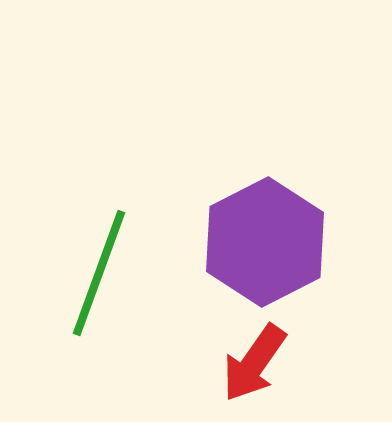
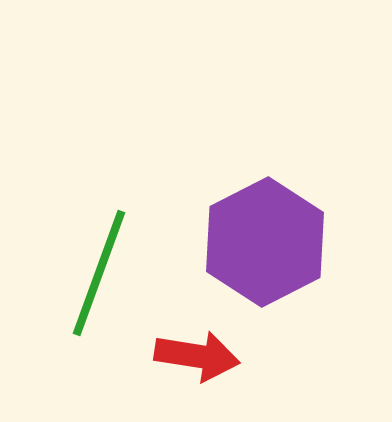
red arrow: moved 57 px left, 7 px up; rotated 116 degrees counterclockwise
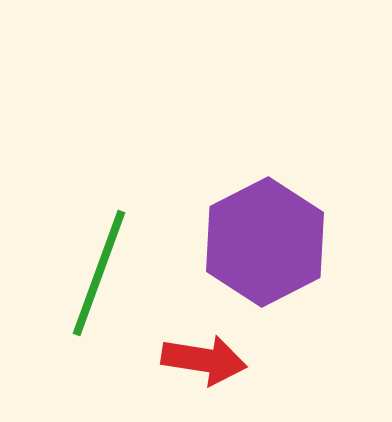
red arrow: moved 7 px right, 4 px down
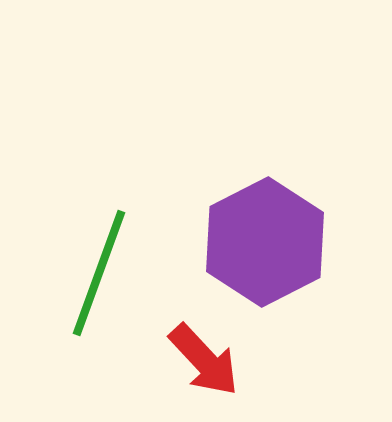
red arrow: rotated 38 degrees clockwise
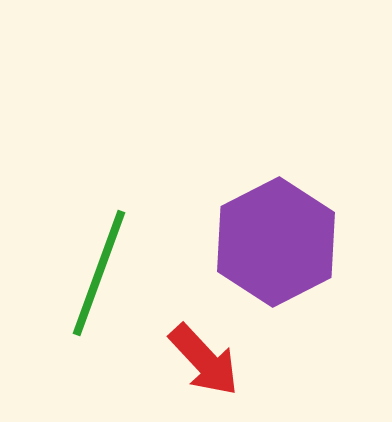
purple hexagon: moved 11 px right
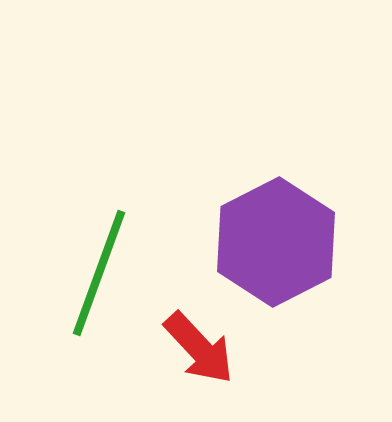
red arrow: moved 5 px left, 12 px up
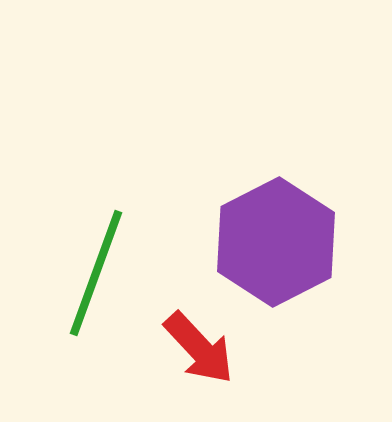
green line: moved 3 px left
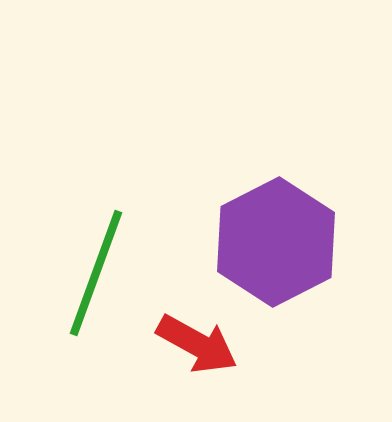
red arrow: moved 2 px left, 4 px up; rotated 18 degrees counterclockwise
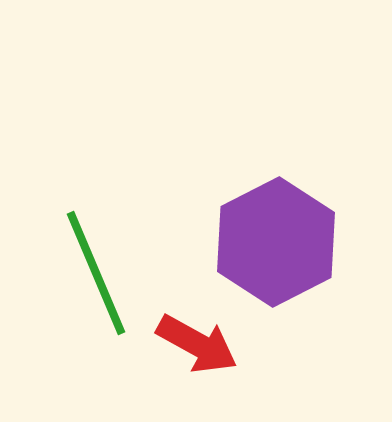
green line: rotated 43 degrees counterclockwise
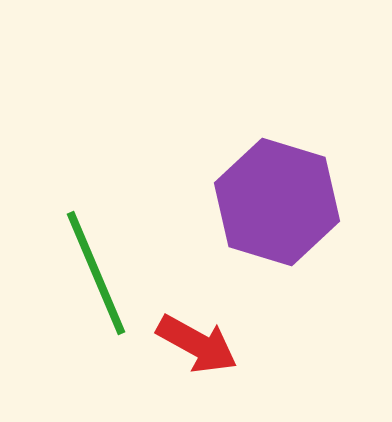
purple hexagon: moved 1 px right, 40 px up; rotated 16 degrees counterclockwise
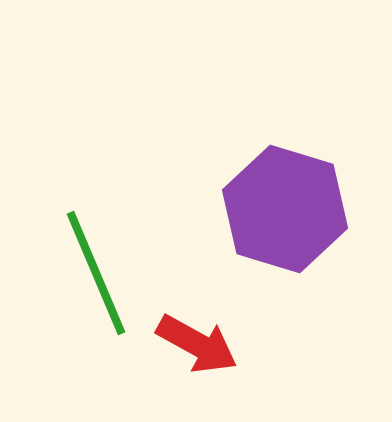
purple hexagon: moved 8 px right, 7 px down
